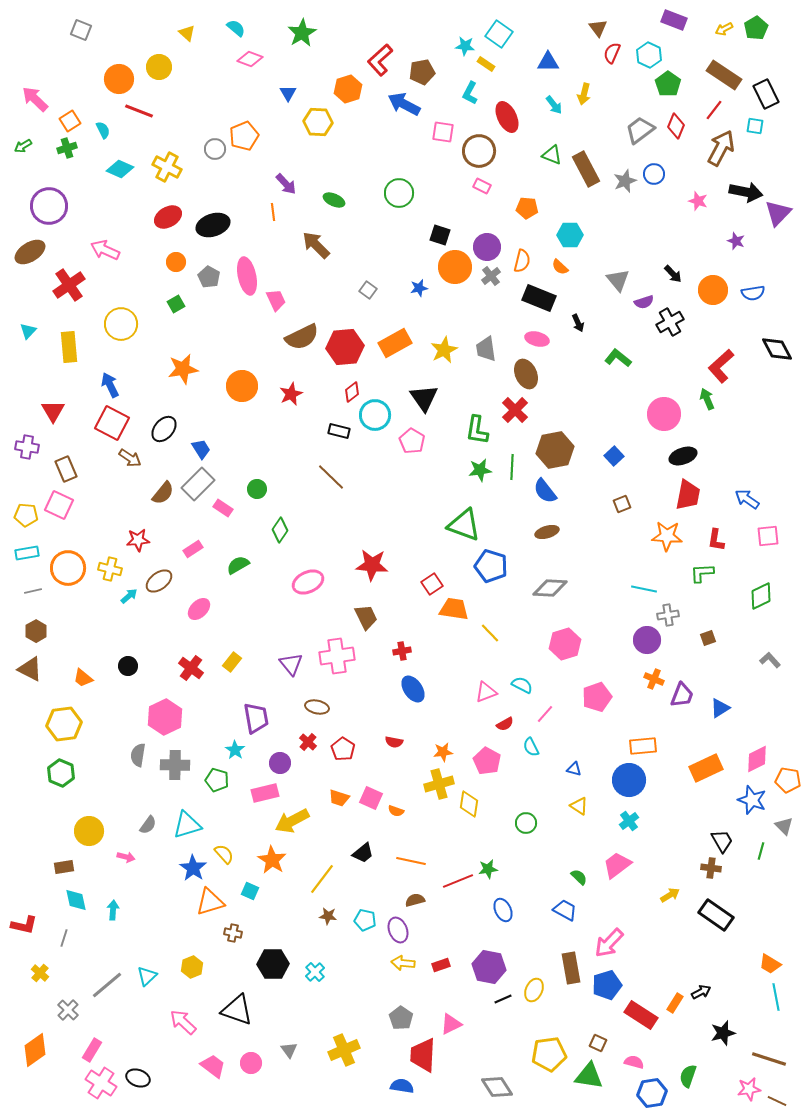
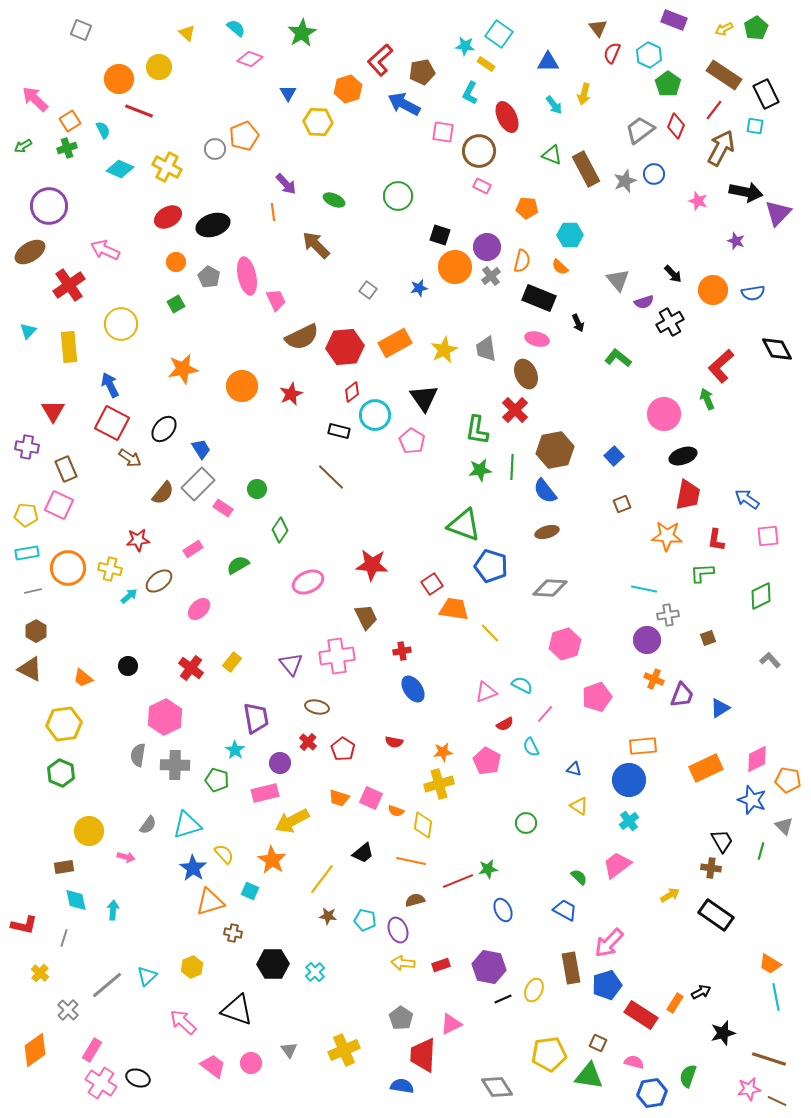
green circle at (399, 193): moved 1 px left, 3 px down
yellow diamond at (469, 804): moved 46 px left, 21 px down
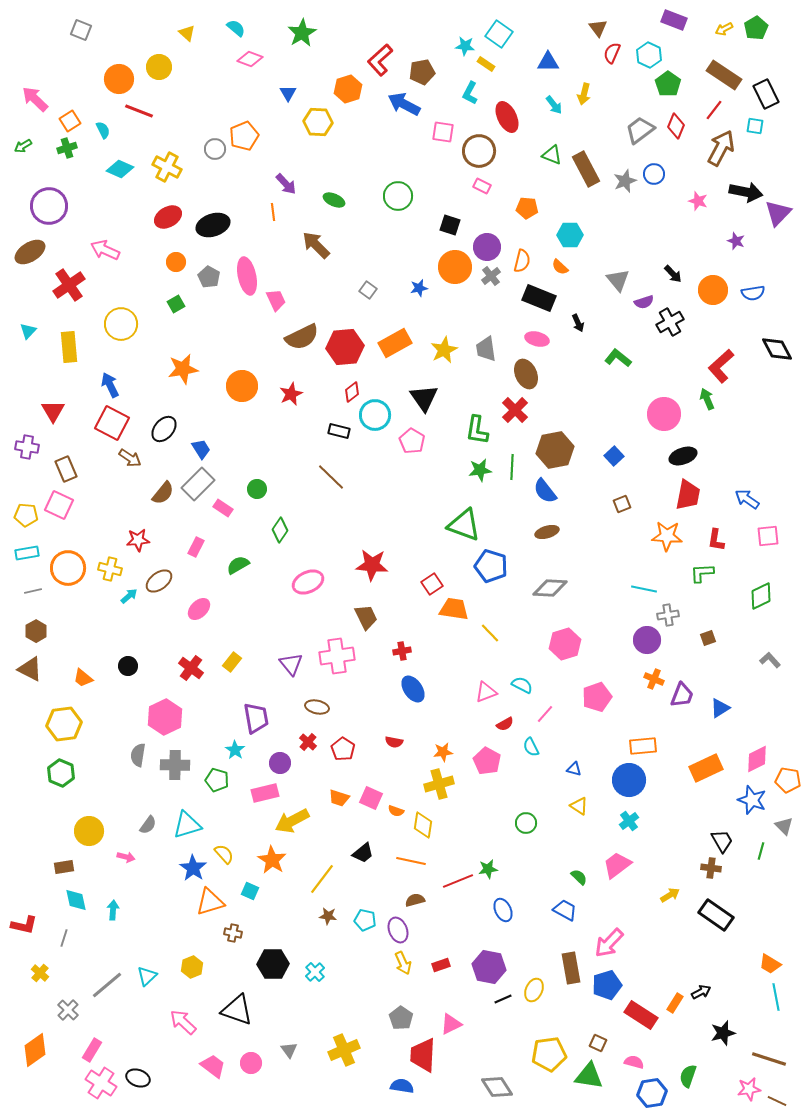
black square at (440, 235): moved 10 px right, 10 px up
pink rectangle at (193, 549): moved 3 px right, 2 px up; rotated 30 degrees counterclockwise
yellow arrow at (403, 963): rotated 120 degrees counterclockwise
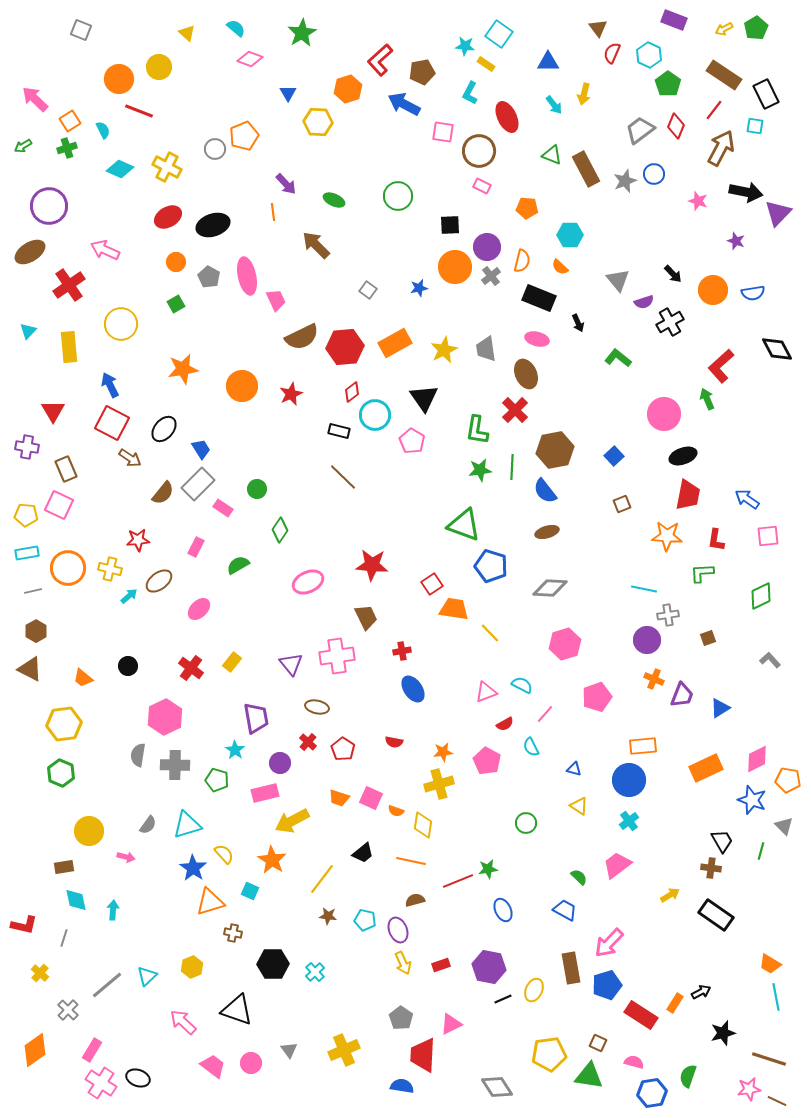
black square at (450, 225): rotated 20 degrees counterclockwise
brown line at (331, 477): moved 12 px right
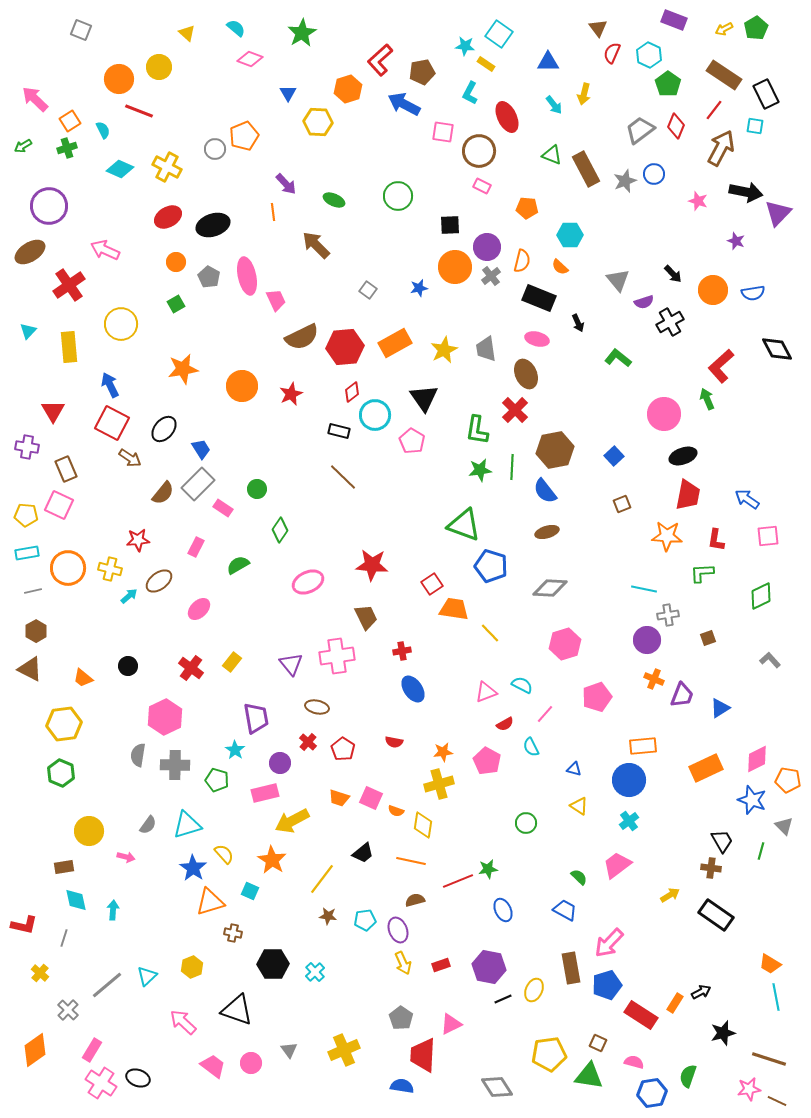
cyan pentagon at (365, 920): rotated 20 degrees counterclockwise
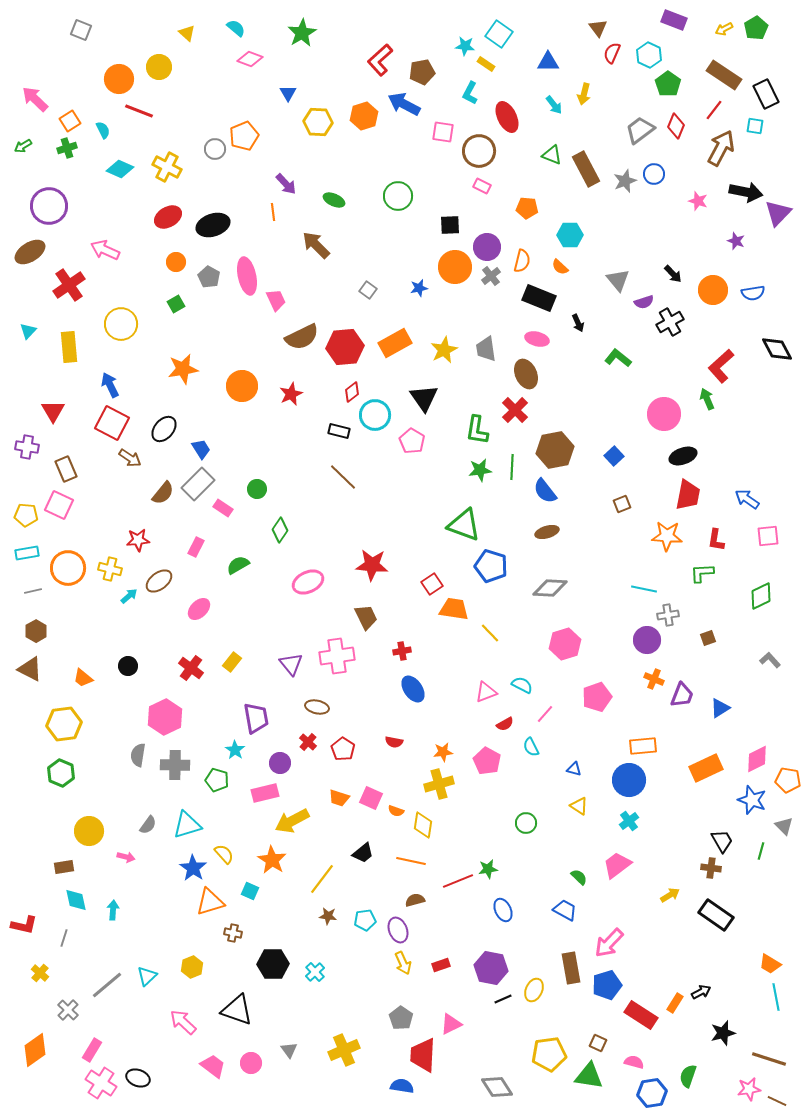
orange hexagon at (348, 89): moved 16 px right, 27 px down
purple hexagon at (489, 967): moved 2 px right, 1 px down
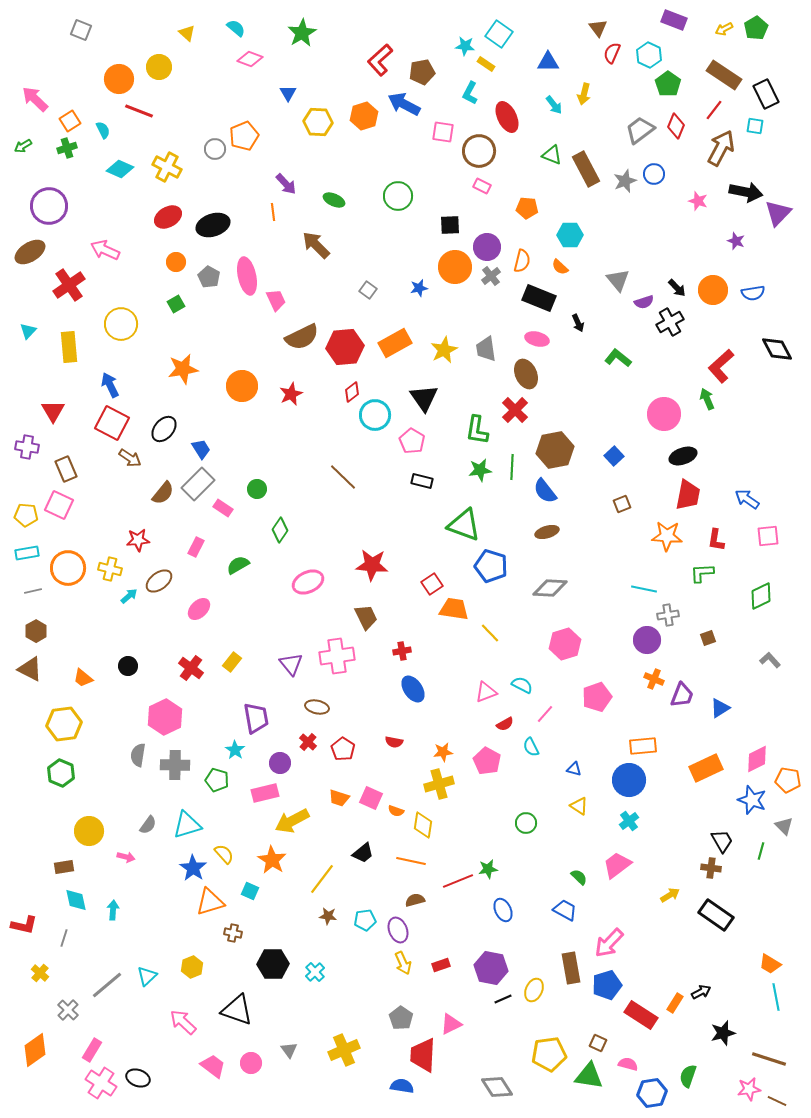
black arrow at (673, 274): moved 4 px right, 14 px down
black rectangle at (339, 431): moved 83 px right, 50 px down
pink semicircle at (634, 1062): moved 6 px left, 2 px down
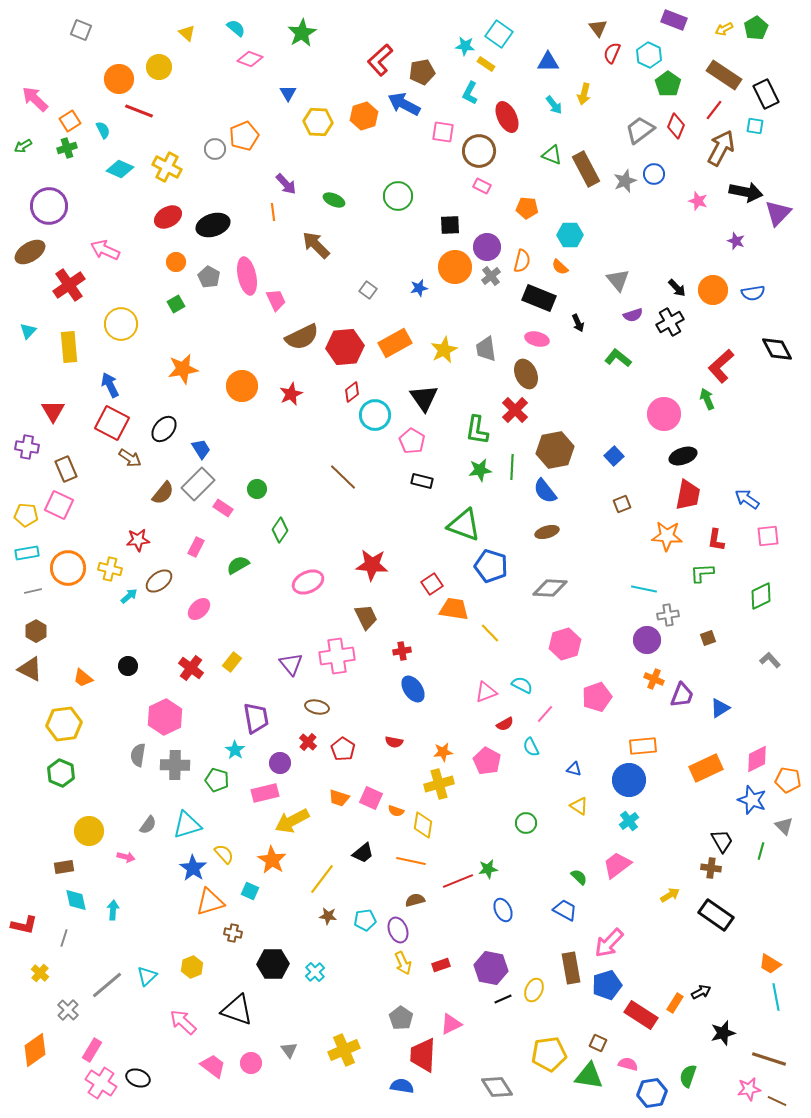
purple semicircle at (644, 302): moved 11 px left, 13 px down
